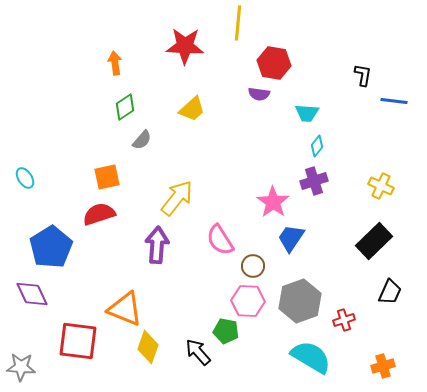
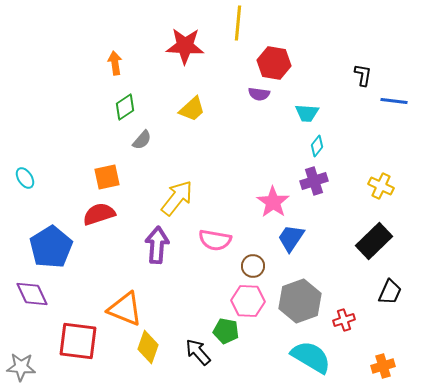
pink semicircle: moved 5 px left; rotated 48 degrees counterclockwise
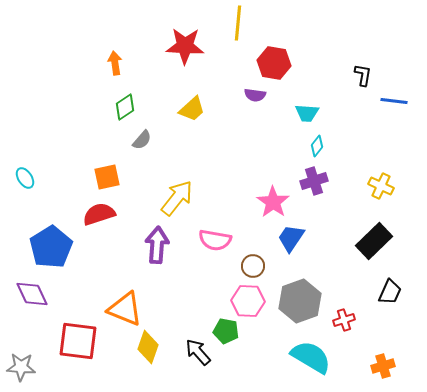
purple semicircle: moved 4 px left, 1 px down
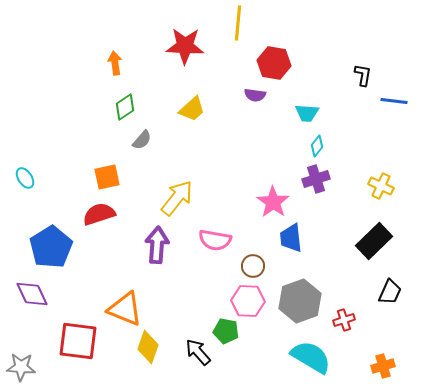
purple cross: moved 2 px right, 2 px up
blue trapezoid: rotated 40 degrees counterclockwise
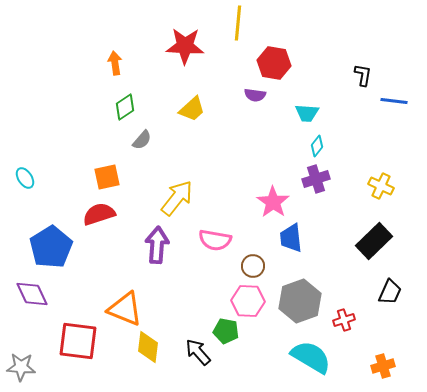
yellow diamond: rotated 12 degrees counterclockwise
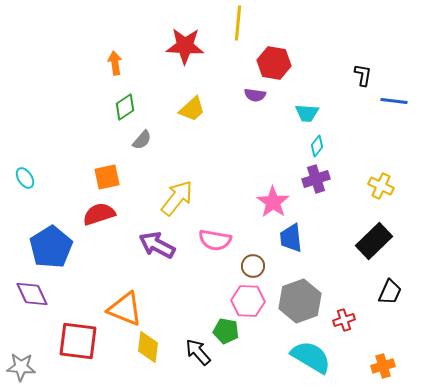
purple arrow: rotated 66 degrees counterclockwise
